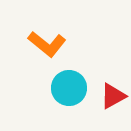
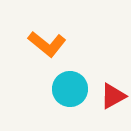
cyan circle: moved 1 px right, 1 px down
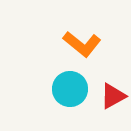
orange L-shape: moved 35 px right
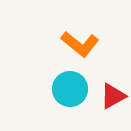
orange L-shape: moved 2 px left
